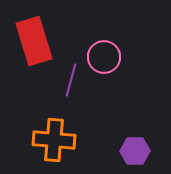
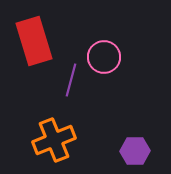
orange cross: rotated 27 degrees counterclockwise
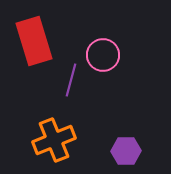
pink circle: moved 1 px left, 2 px up
purple hexagon: moved 9 px left
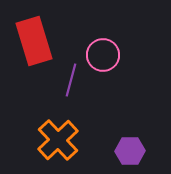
orange cross: moved 4 px right; rotated 21 degrees counterclockwise
purple hexagon: moved 4 px right
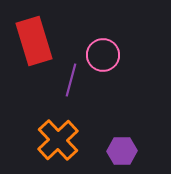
purple hexagon: moved 8 px left
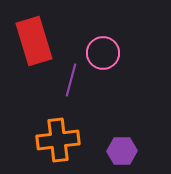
pink circle: moved 2 px up
orange cross: rotated 36 degrees clockwise
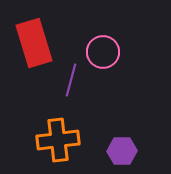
red rectangle: moved 2 px down
pink circle: moved 1 px up
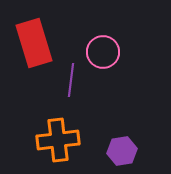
purple line: rotated 8 degrees counterclockwise
purple hexagon: rotated 8 degrees counterclockwise
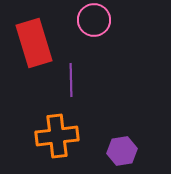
pink circle: moved 9 px left, 32 px up
purple line: rotated 8 degrees counterclockwise
orange cross: moved 1 px left, 4 px up
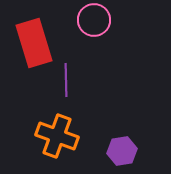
purple line: moved 5 px left
orange cross: rotated 27 degrees clockwise
